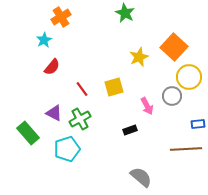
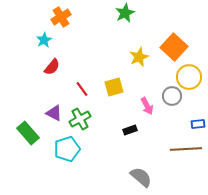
green star: rotated 18 degrees clockwise
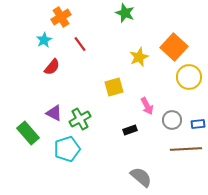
green star: rotated 24 degrees counterclockwise
red line: moved 2 px left, 45 px up
gray circle: moved 24 px down
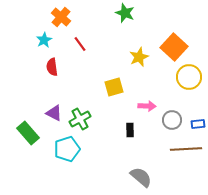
orange cross: rotated 18 degrees counterclockwise
red semicircle: rotated 132 degrees clockwise
pink arrow: rotated 60 degrees counterclockwise
black rectangle: rotated 72 degrees counterclockwise
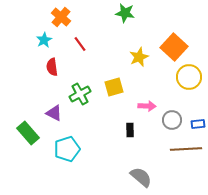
green star: rotated 12 degrees counterclockwise
green cross: moved 25 px up
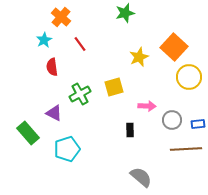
green star: rotated 24 degrees counterclockwise
